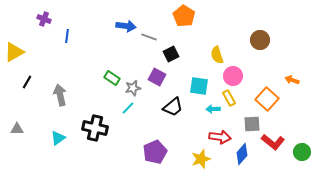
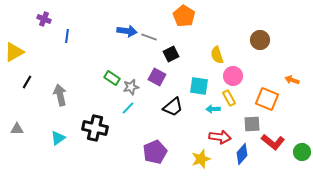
blue arrow: moved 1 px right, 5 px down
gray star: moved 2 px left, 1 px up
orange square: rotated 20 degrees counterclockwise
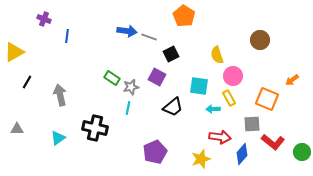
orange arrow: rotated 56 degrees counterclockwise
cyan line: rotated 32 degrees counterclockwise
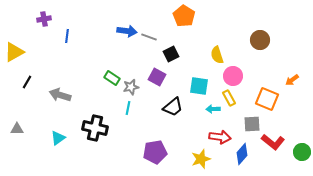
purple cross: rotated 32 degrees counterclockwise
gray arrow: rotated 60 degrees counterclockwise
purple pentagon: rotated 15 degrees clockwise
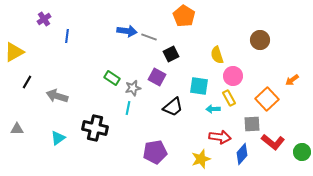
purple cross: rotated 24 degrees counterclockwise
gray star: moved 2 px right, 1 px down
gray arrow: moved 3 px left, 1 px down
orange square: rotated 25 degrees clockwise
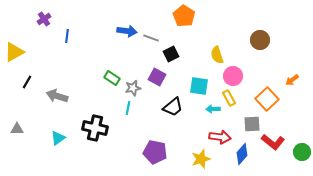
gray line: moved 2 px right, 1 px down
purple pentagon: rotated 20 degrees clockwise
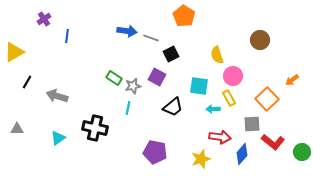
green rectangle: moved 2 px right
gray star: moved 2 px up
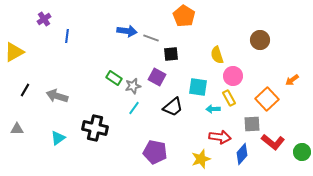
black square: rotated 21 degrees clockwise
black line: moved 2 px left, 8 px down
cyan square: moved 1 px left, 1 px down
cyan line: moved 6 px right; rotated 24 degrees clockwise
